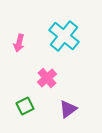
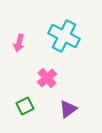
cyan cross: rotated 12 degrees counterclockwise
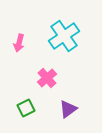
cyan cross: rotated 28 degrees clockwise
green square: moved 1 px right, 2 px down
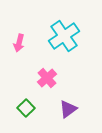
green square: rotated 18 degrees counterclockwise
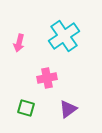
pink cross: rotated 30 degrees clockwise
green square: rotated 30 degrees counterclockwise
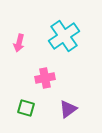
pink cross: moved 2 px left
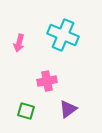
cyan cross: moved 1 px left, 1 px up; rotated 32 degrees counterclockwise
pink cross: moved 2 px right, 3 px down
green square: moved 3 px down
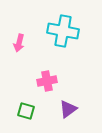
cyan cross: moved 4 px up; rotated 12 degrees counterclockwise
